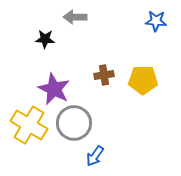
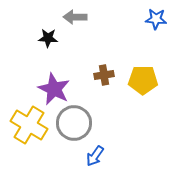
blue star: moved 2 px up
black star: moved 3 px right, 1 px up
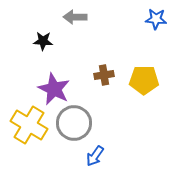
black star: moved 5 px left, 3 px down
yellow pentagon: moved 1 px right
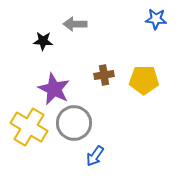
gray arrow: moved 7 px down
yellow cross: moved 2 px down
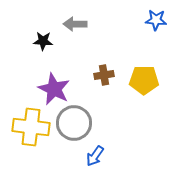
blue star: moved 1 px down
yellow cross: moved 2 px right; rotated 24 degrees counterclockwise
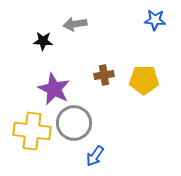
blue star: moved 1 px left
gray arrow: rotated 10 degrees counterclockwise
yellow cross: moved 1 px right, 4 px down
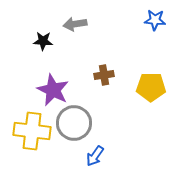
yellow pentagon: moved 7 px right, 7 px down
purple star: moved 1 px left, 1 px down
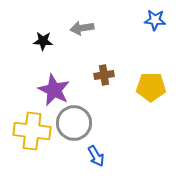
gray arrow: moved 7 px right, 4 px down
purple star: moved 1 px right
blue arrow: moved 1 px right; rotated 65 degrees counterclockwise
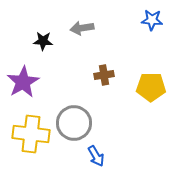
blue star: moved 3 px left
purple star: moved 31 px left, 8 px up; rotated 16 degrees clockwise
yellow cross: moved 1 px left, 3 px down
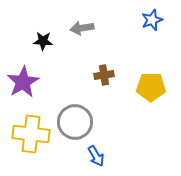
blue star: rotated 25 degrees counterclockwise
gray circle: moved 1 px right, 1 px up
